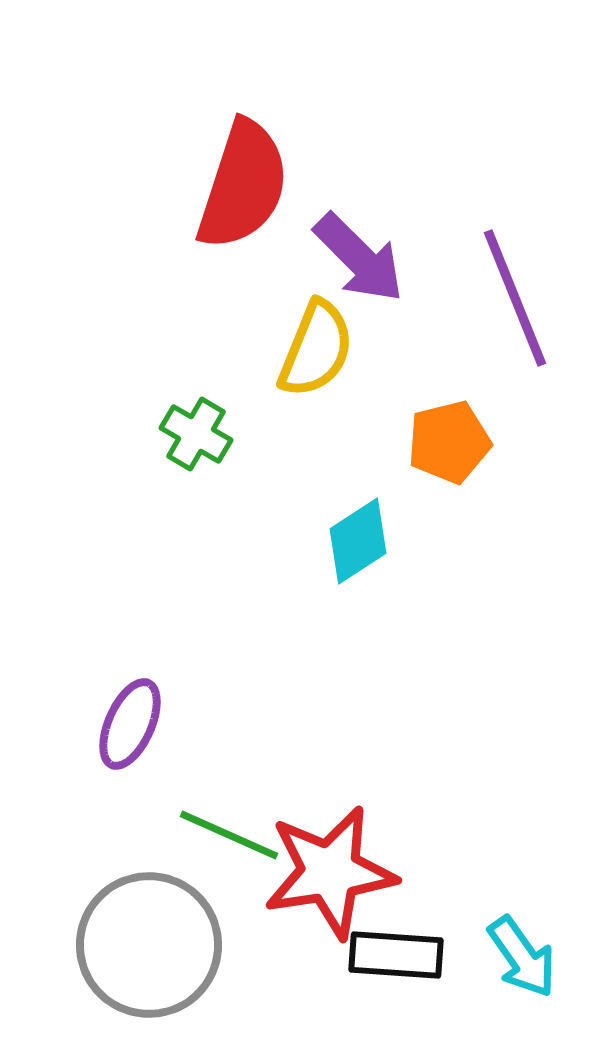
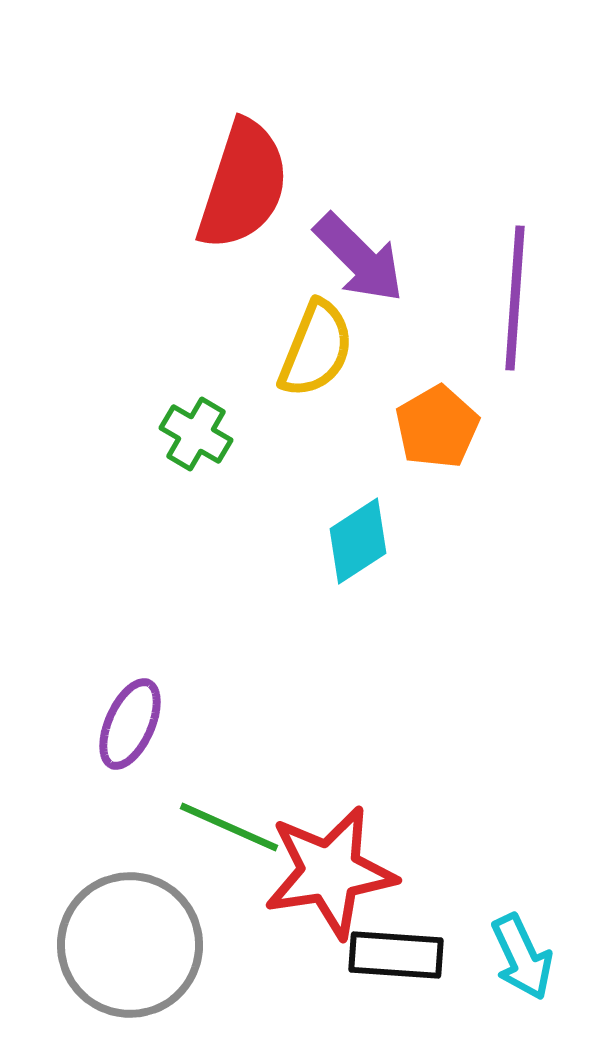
purple line: rotated 26 degrees clockwise
orange pentagon: moved 12 px left, 15 px up; rotated 16 degrees counterclockwise
green line: moved 8 px up
gray circle: moved 19 px left
cyan arrow: rotated 10 degrees clockwise
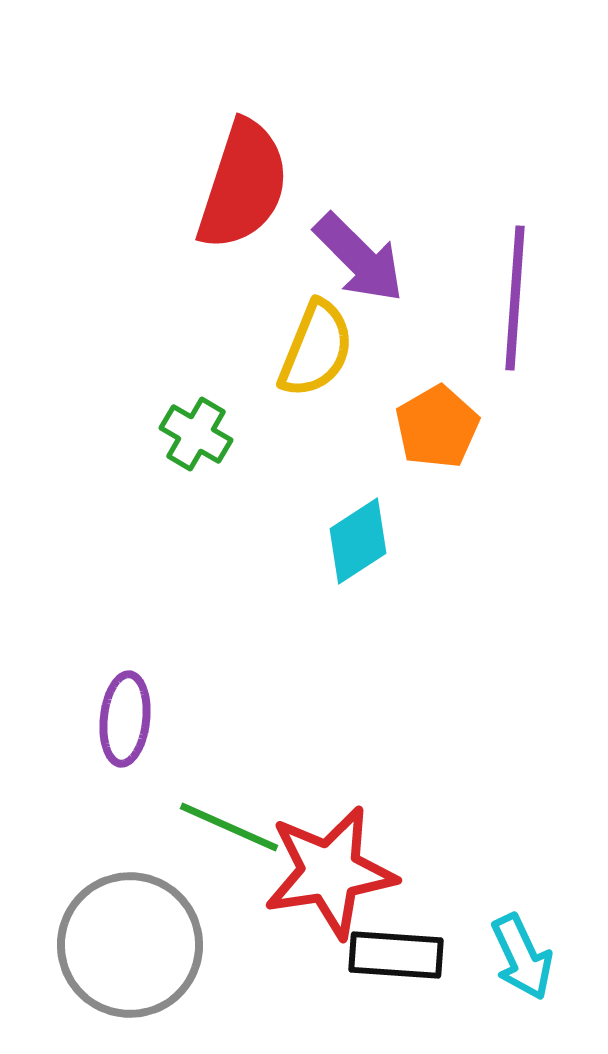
purple ellipse: moved 5 px left, 5 px up; rotated 18 degrees counterclockwise
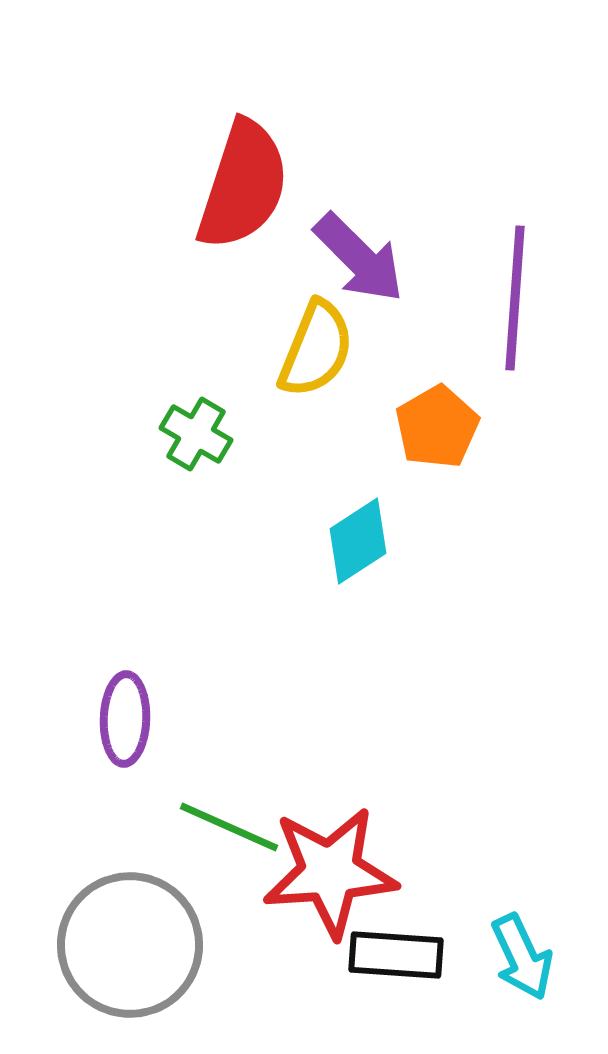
purple ellipse: rotated 4 degrees counterclockwise
red star: rotated 5 degrees clockwise
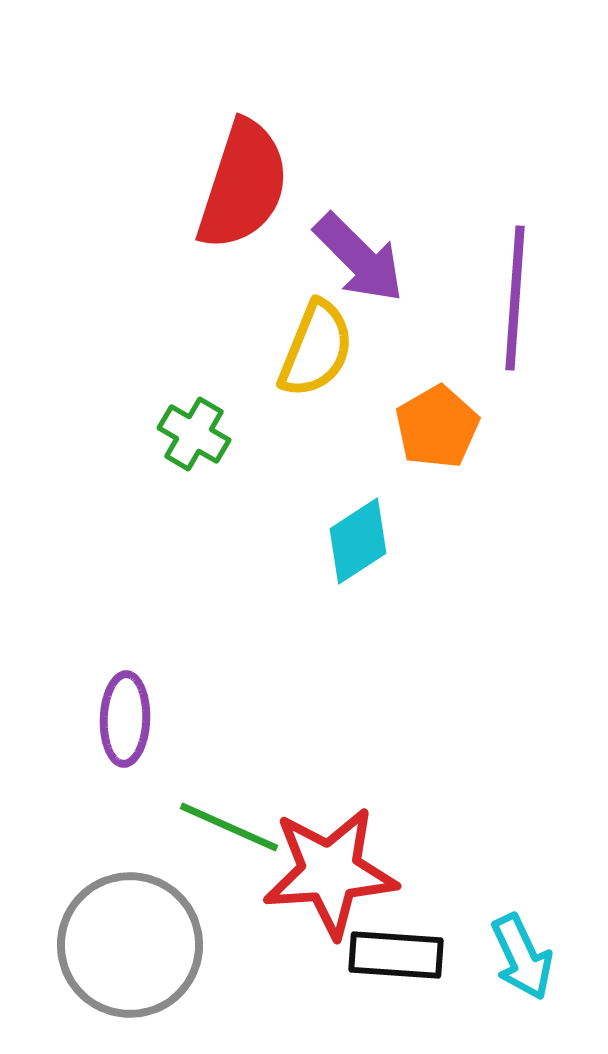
green cross: moved 2 px left
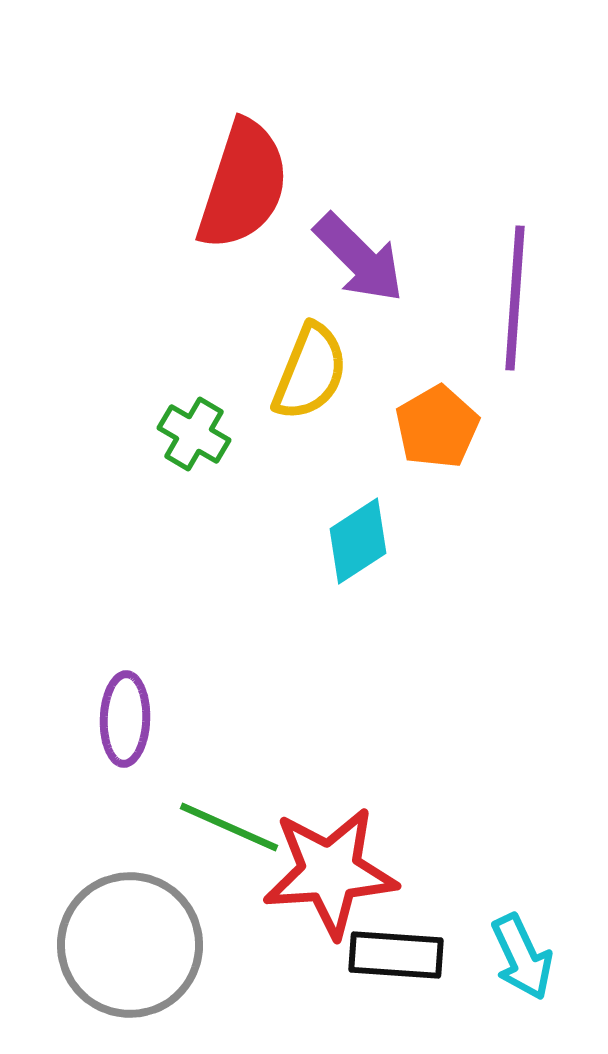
yellow semicircle: moved 6 px left, 23 px down
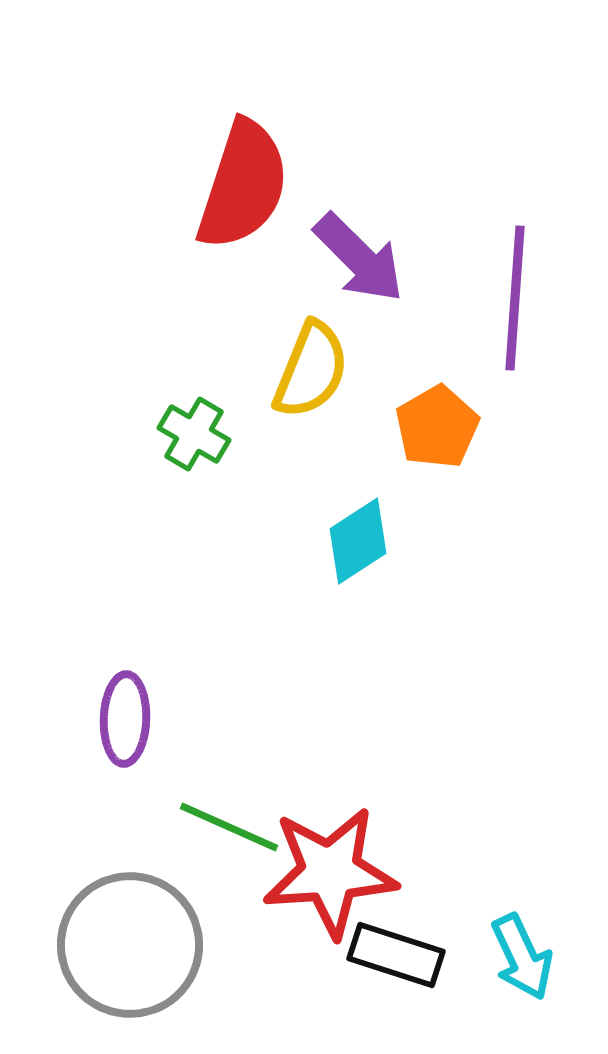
yellow semicircle: moved 1 px right, 2 px up
black rectangle: rotated 14 degrees clockwise
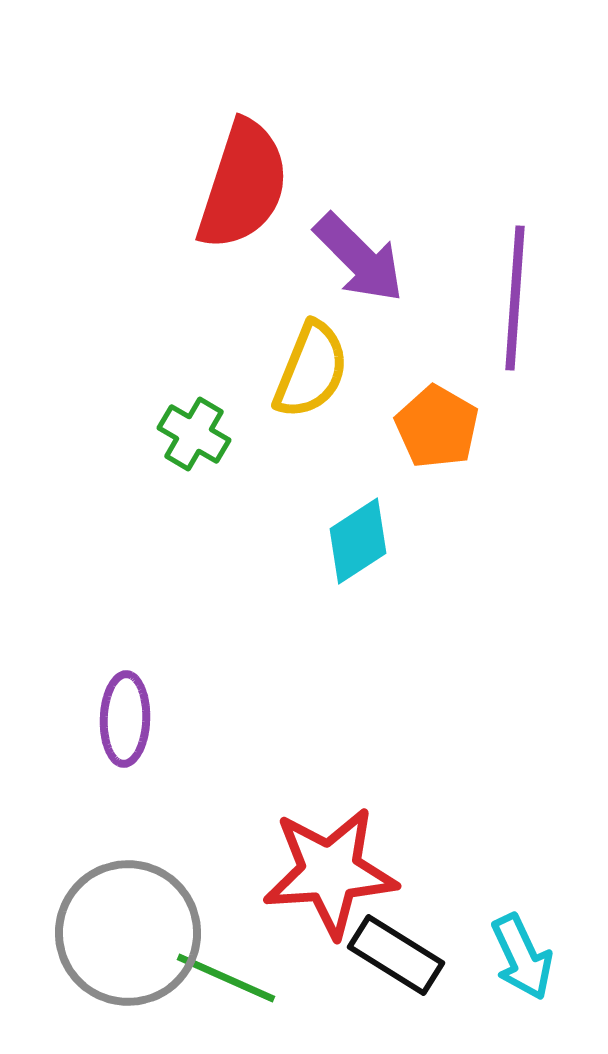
orange pentagon: rotated 12 degrees counterclockwise
green line: moved 3 px left, 151 px down
gray circle: moved 2 px left, 12 px up
black rectangle: rotated 14 degrees clockwise
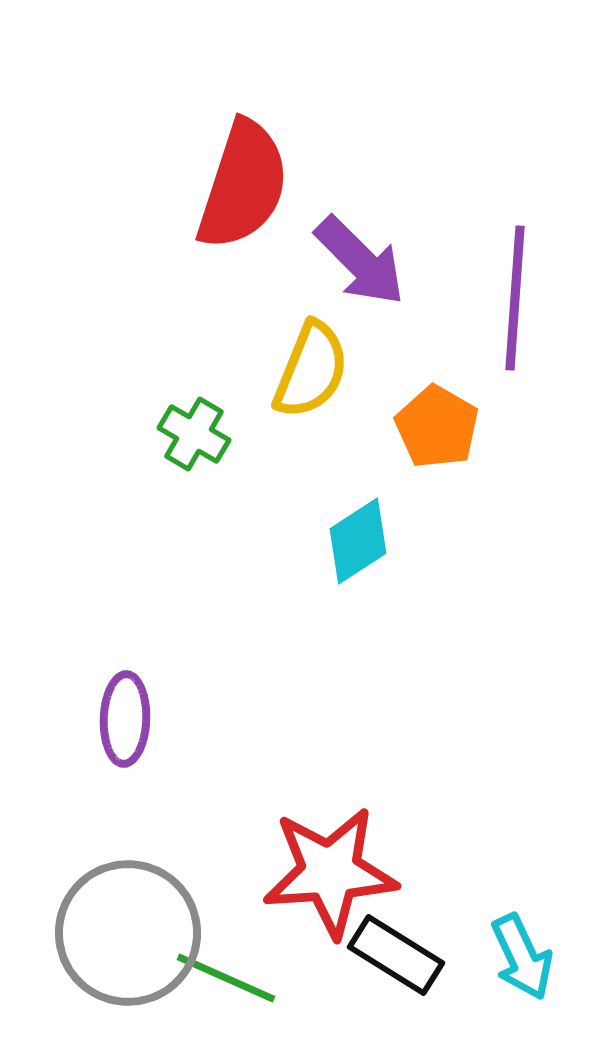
purple arrow: moved 1 px right, 3 px down
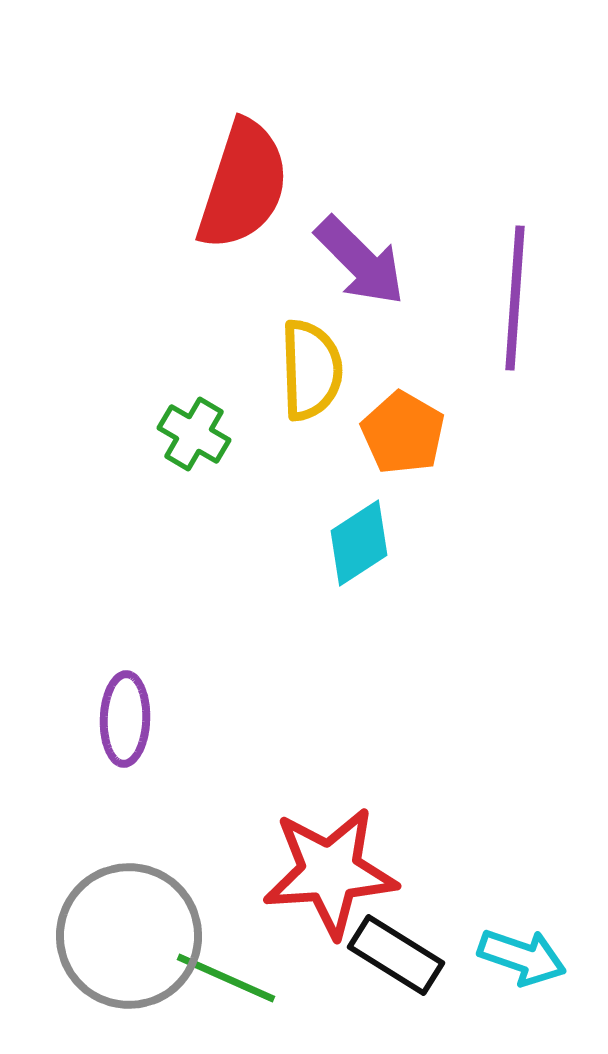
yellow semicircle: rotated 24 degrees counterclockwise
orange pentagon: moved 34 px left, 6 px down
cyan diamond: moved 1 px right, 2 px down
gray circle: moved 1 px right, 3 px down
cyan arrow: rotated 46 degrees counterclockwise
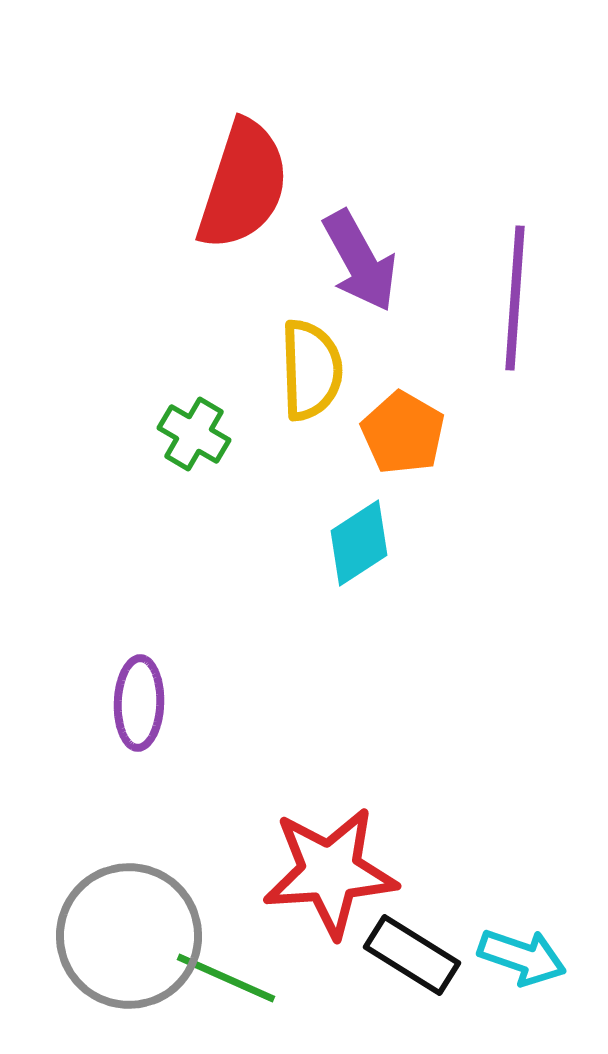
purple arrow: rotated 16 degrees clockwise
purple ellipse: moved 14 px right, 16 px up
black rectangle: moved 16 px right
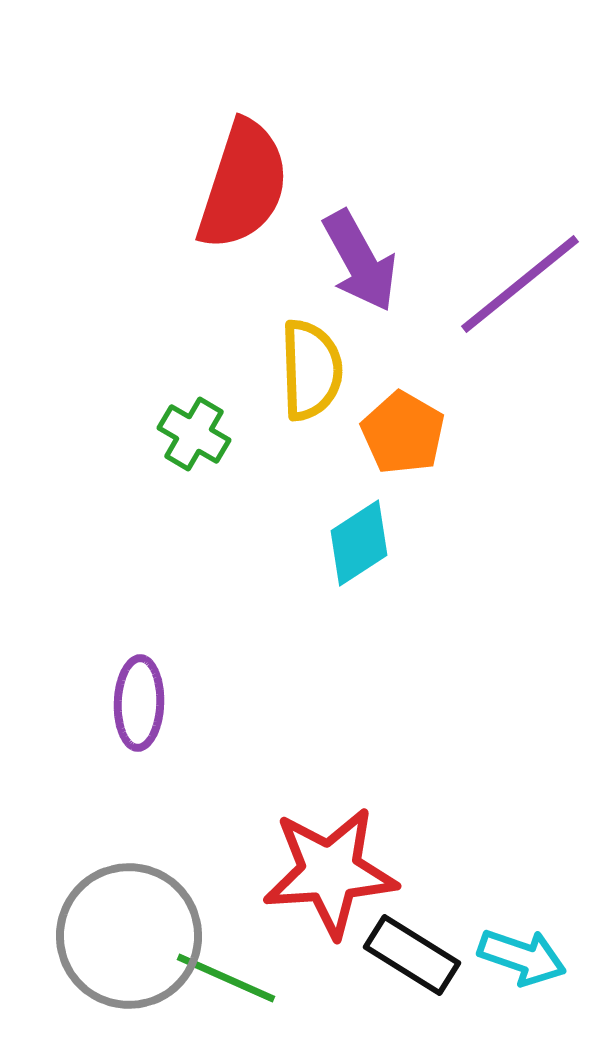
purple line: moved 5 px right, 14 px up; rotated 47 degrees clockwise
